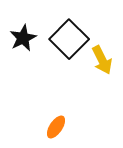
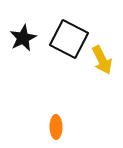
black square: rotated 18 degrees counterclockwise
orange ellipse: rotated 35 degrees counterclockwise
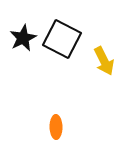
black square: moved 7 px left
yellow arrow: moved 2 px right, 1 px down
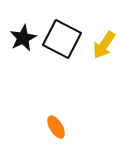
yellow arrow: moved 16 px up; rotated 60 degrees clockwise
orange ellipse: rotated 30 degrees counterclockwise
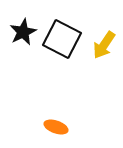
black star: moved 6 px up
orange ellipse: rotated 40 degrees counterclockwise
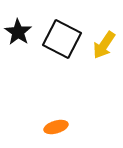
black star: moved 5 px left; rotated 12 degrees counterclockwise
orange ellipse: rotated 35 degrees counterclockwise
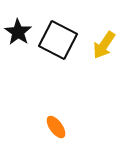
black square: moved 4 px left, 1 px down
orange ellipse: rotated 70 degrees clockwise
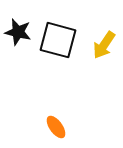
black star: rotated 20 degrees counterclockwise
black square: rotated 12 degrees counterclockwise
